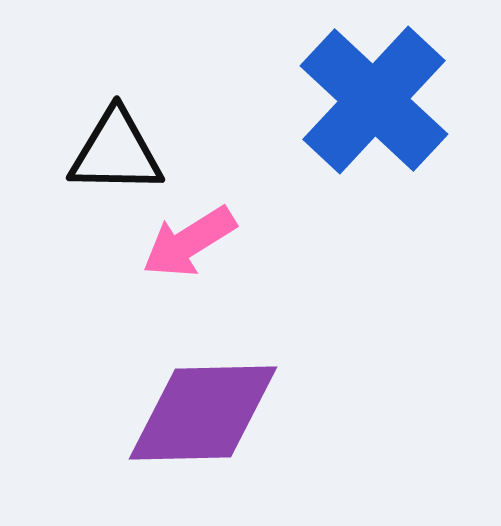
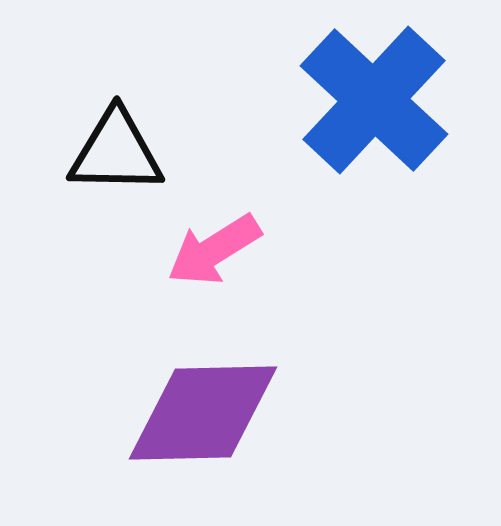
pink arrow: moved 25 px right, 8 px down
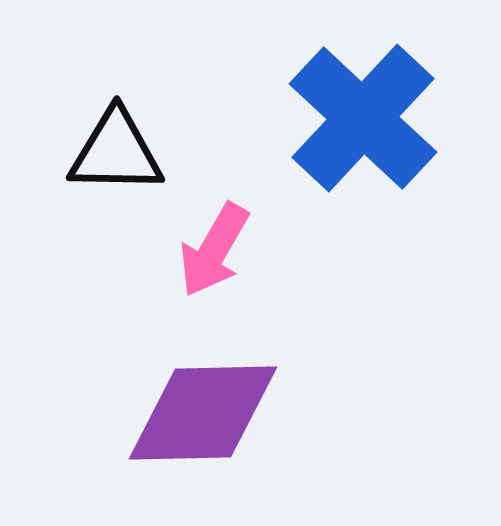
blue cross: moved 11 px left, 18 px down
pink arrow: rotated 28 degrees counterclockwise
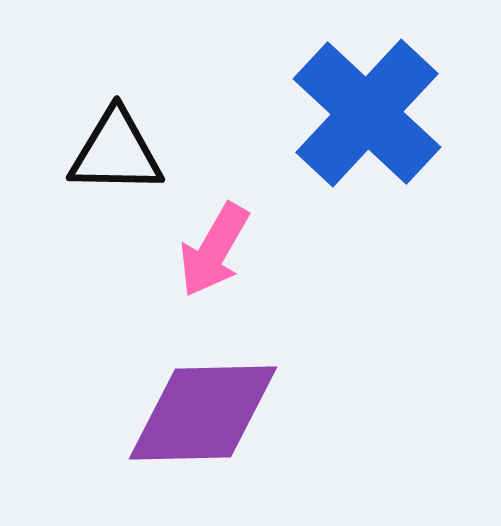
blue cross: moved 4 px right, 5 px up
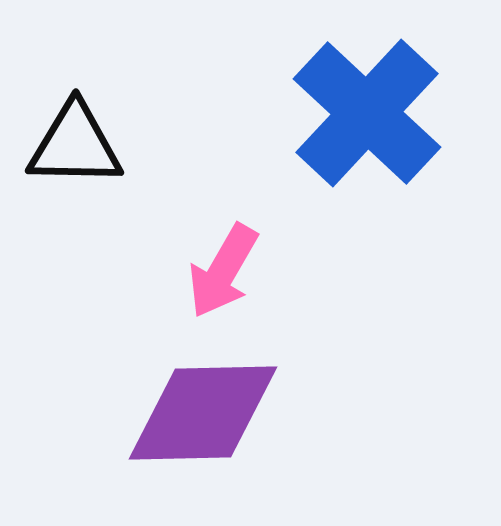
black triangle: moved 41 px left, 7 px up
pink arrow: moved 9 px right, 21 px down
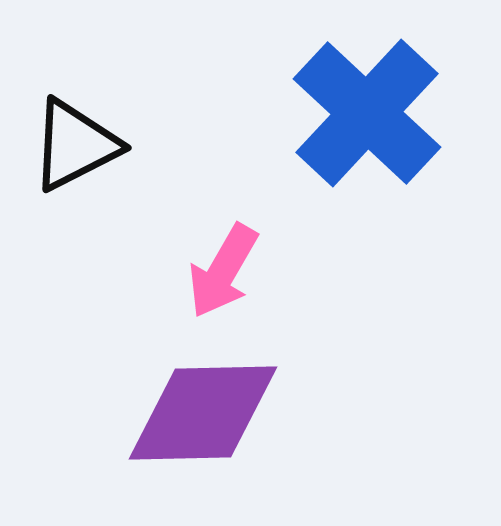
black triangle: rotated 28 degrees counterclockwise
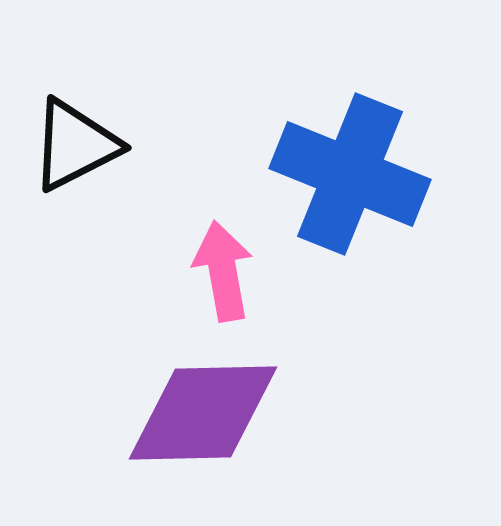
blue cross: moved 17 px left, 61 px down; rotated 21 degrees counterclockwise
pink arrow: rotated 140 degrees clockwise
